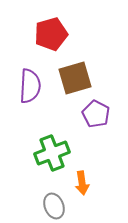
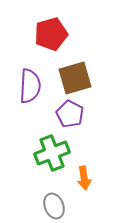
purple pentagon: moved 26 px left
orange arrow: moved 2 px right, 5 px up
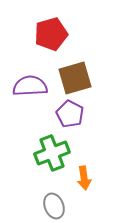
purple semicircle: rotated 96 degrees counterclockwise
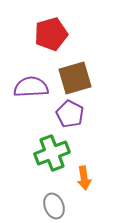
purple semicircle: moved 1 px right, 1 px down
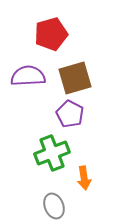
purple semicircle: moved 3 px left, 11 px up
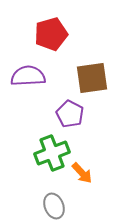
brown square: moved 17 px right; rotated 8 degrees clockwise
orange arrow: moved 2 px left, 5 px up; rotated 35 degrees counterclockwise
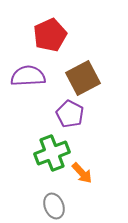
red pentagon: moved 1 px left, 1 px down; rotated 8 degrees counterclockwise
brown square: moved 9 px left; rotated 20 degrees counterclockwise
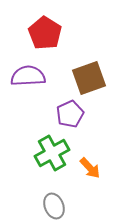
red pentagon: moved 5 px left, 2 px up; rotated 16 degrees counterclockwise
brown square: moved 6 px right; rotated 8 degrees clockwise
purple pentagon: rotated 20 degrees clockwise
green cross: rotated 8 degrees counterclockwise
orange arrow: moved 8 px right, 5 px up
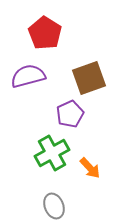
purple semicircle: rotated 12 degrees counterclockwise
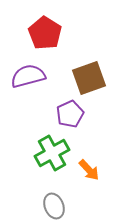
orange arrow: moved 1 px left, 2 px down
